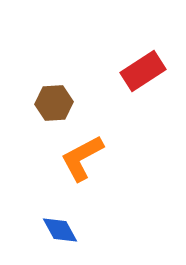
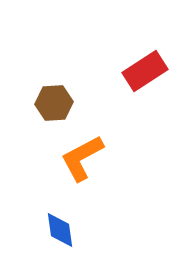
red rectangle: moved 2 px right
blue diamond: rotated 21 degrees clockwise
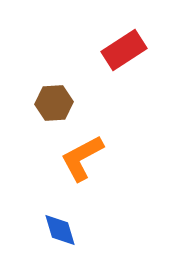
red rectangle: moved 21 px left, 21 px up
blue diamond: rotated 9 degrees counterclockwise
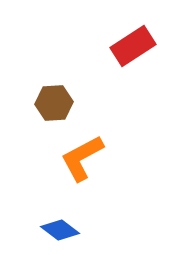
red rectangle: moved 9 px right, 4 px up
blue diamond: rotated 36 degrees counterclockwise
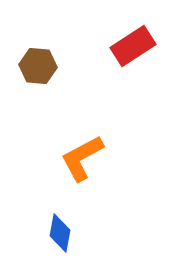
brown hexagon: moved 16 px left, 37 px up; rotated 9 degrees clockwise
blue diamond: moved 3 px down; rotated 63 degrees clockwise
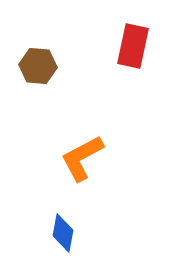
red rectangle: rotated 45 degrees counterclockwise
blue diamond: moved 3 px right
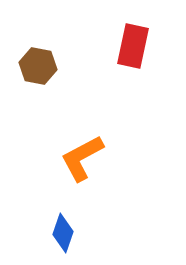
brown hexagon: rotated 6 degrees clockwise
blue diamond: rotated 9 degrees clockwise
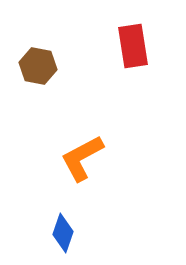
red rectangle: rotated 21 degrees counterclockwise
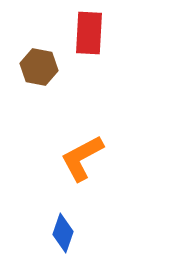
red rectangle: moved 44 px left, 13 px up; rotated 12 degrees clockwise
brown hexagon: moved 1 px right, 1 px down
